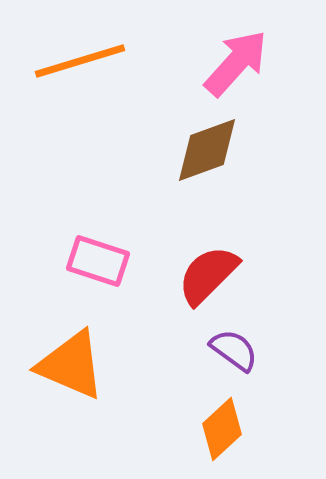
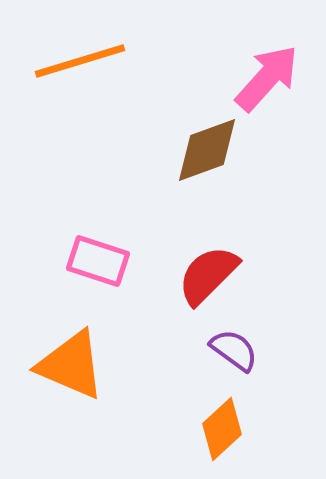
pink arrow: moved 31 px right, 15 px down
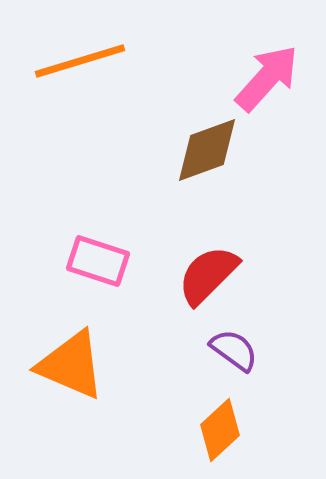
orange diamond: moved 2 px left, 1 px down
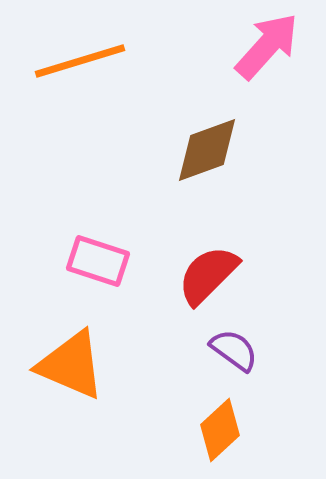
pink arrow: moved 32 px up
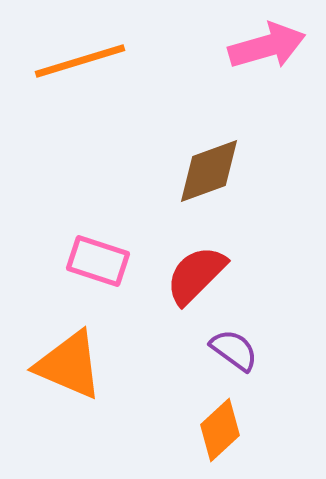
pink arrow: rotated 32 degrees clockwise
brown diamond: moved 2 px right, 21 px down
red semicircle: moved 12 px left
orange triangle: moved 2 px left
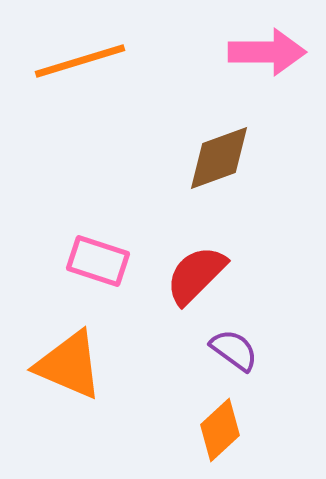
pink arrow: moved 6 px down; rotated 16 degrees clockwise
brown diamond: moved 10 px right, 13 px up
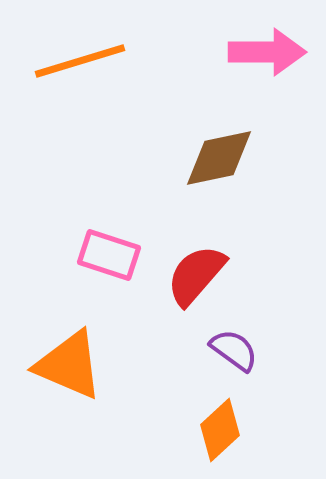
brown diamond: rotated 8 degrees clockwise
pink rectangle: moved 11 px right, 6 px up
red semicircle: rotated 4 degrees counterclockwise
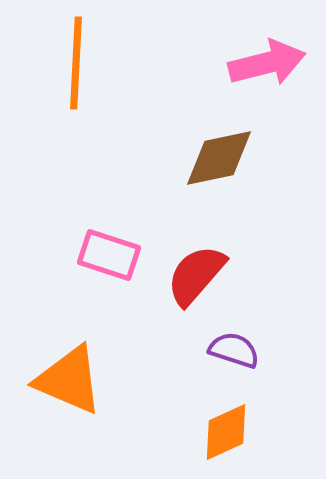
pink arrow: moved 11 px down; rotated 14 degrees counterclockwise
orange line: moved 4 px left, 2 px down; rotated 70 degrees counterclockwise
purple semicircle: rotated 18 degrees counterclockwise
orange triangle: moved 15 px down
orange diamond: moved 6 px right, 2 px down; rotated 18 degrees clockwise
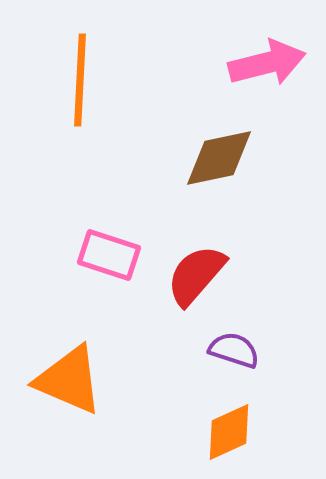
orange line: moved 4 px right, 17 px down
orange diamond: moved 3 px right
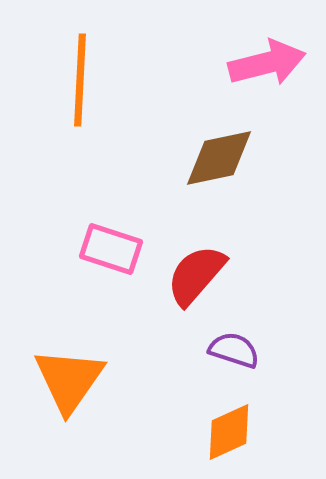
pink rectangle: moved 2 px right, 6 px up
orange triangle: rotated 42 degrees clockwise
